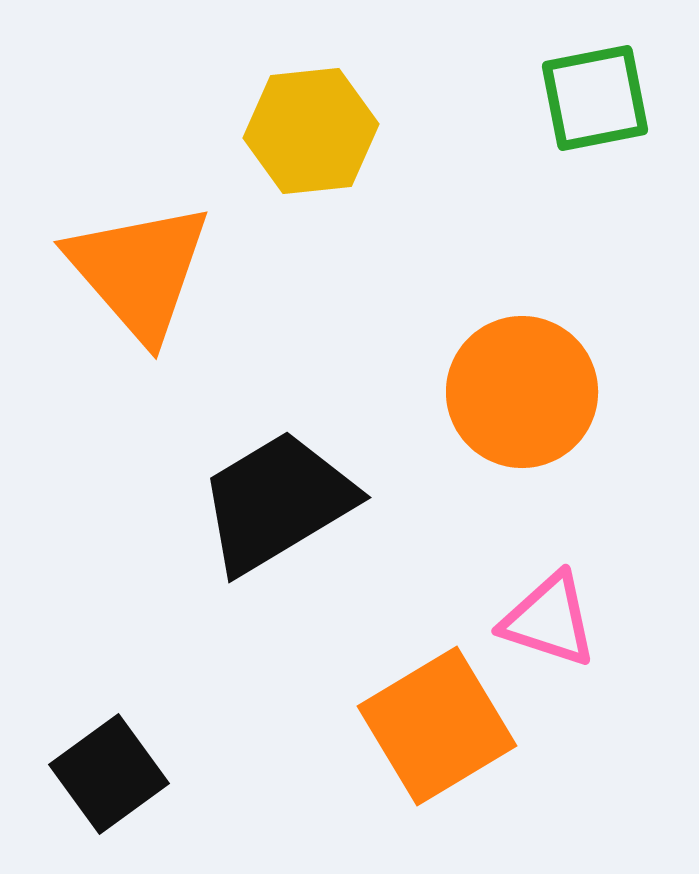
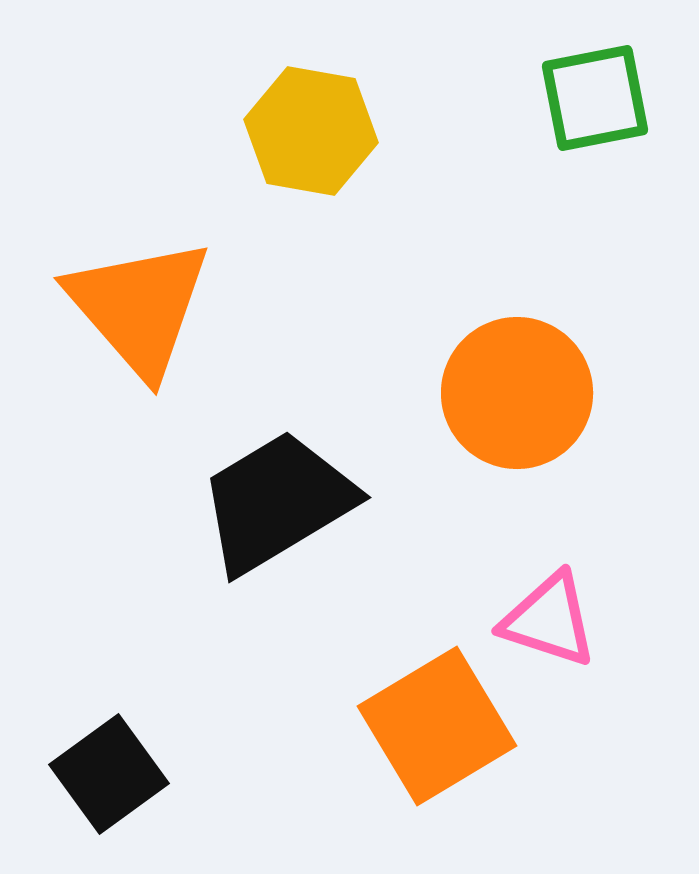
yellow hexagon: rotated 16 degrees clockwise
orange triangle: moved 36 px down
orange circle: moved 5 px left, 1 px down
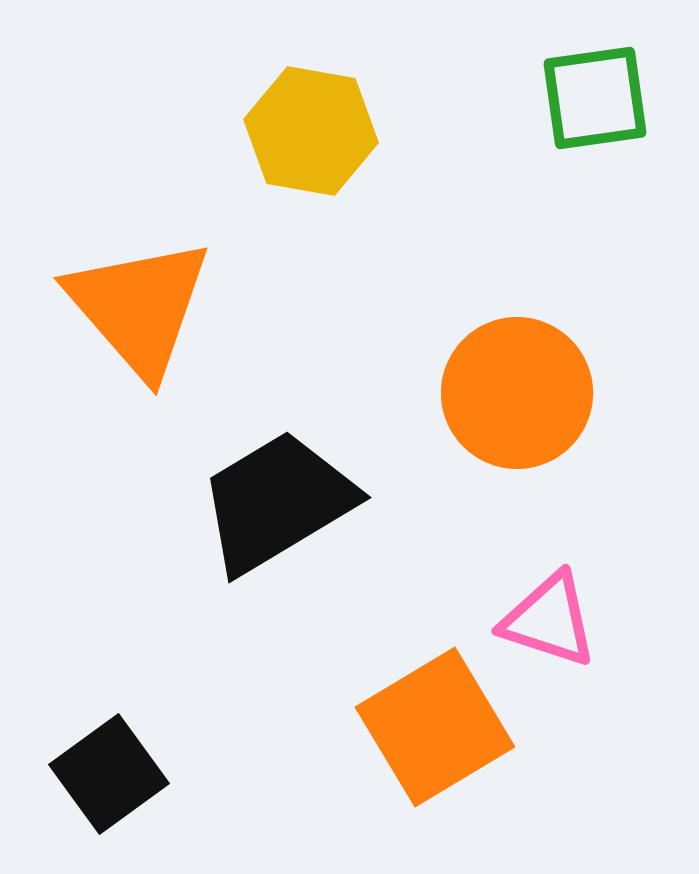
green square: rotated 3 degrees clockwise
orange square: moved 2 px left, 1 px down
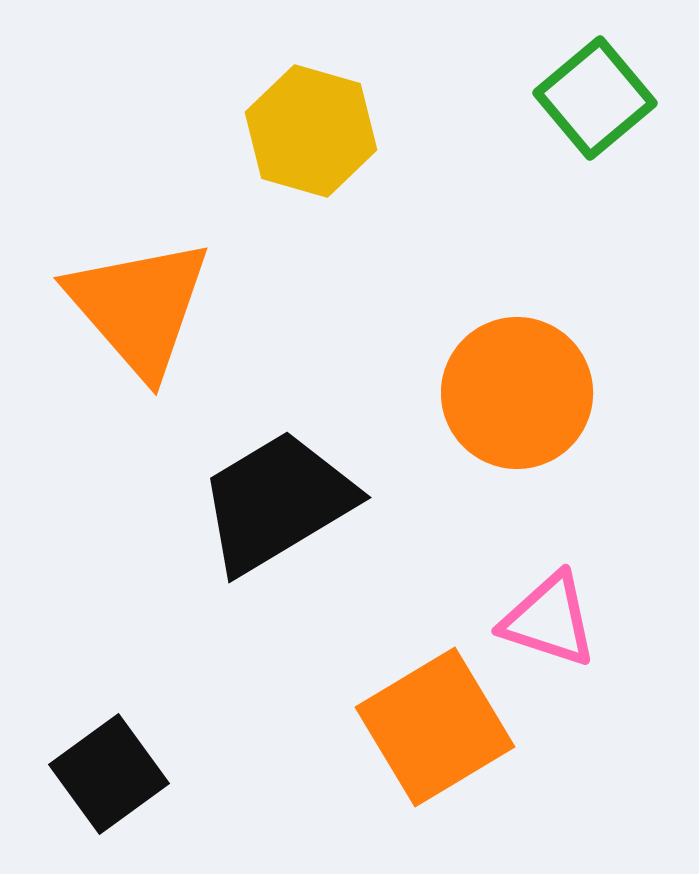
green square: rotated 32 degrees counterclockwise
yellow hexagon: rotated 6 degrees clockwise
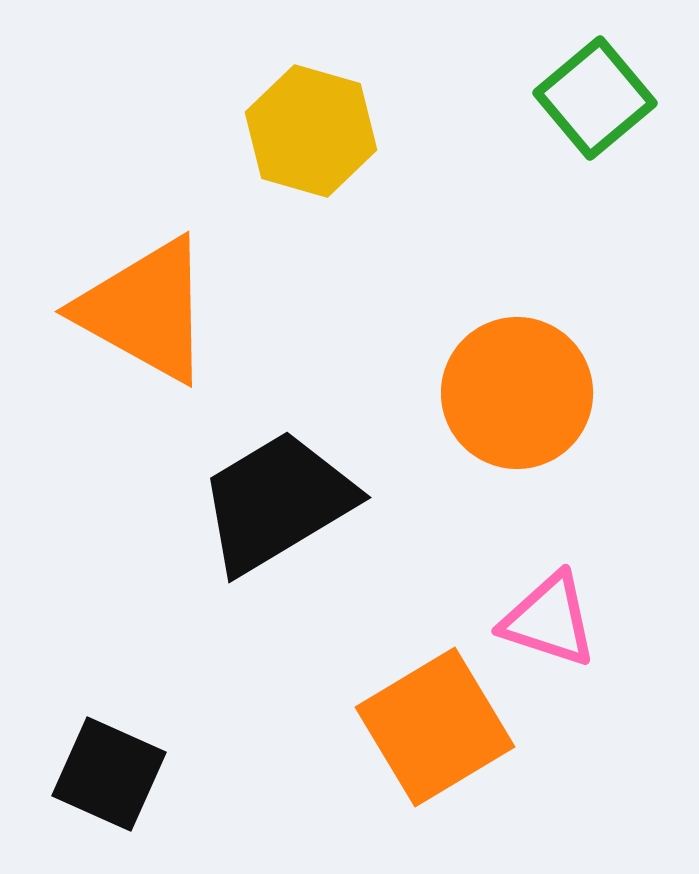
orange triangle: moved 6 px right, 3 px down; rotated 20 degrees counterclockwise
black square: rotated 30 degrees counterclockwise
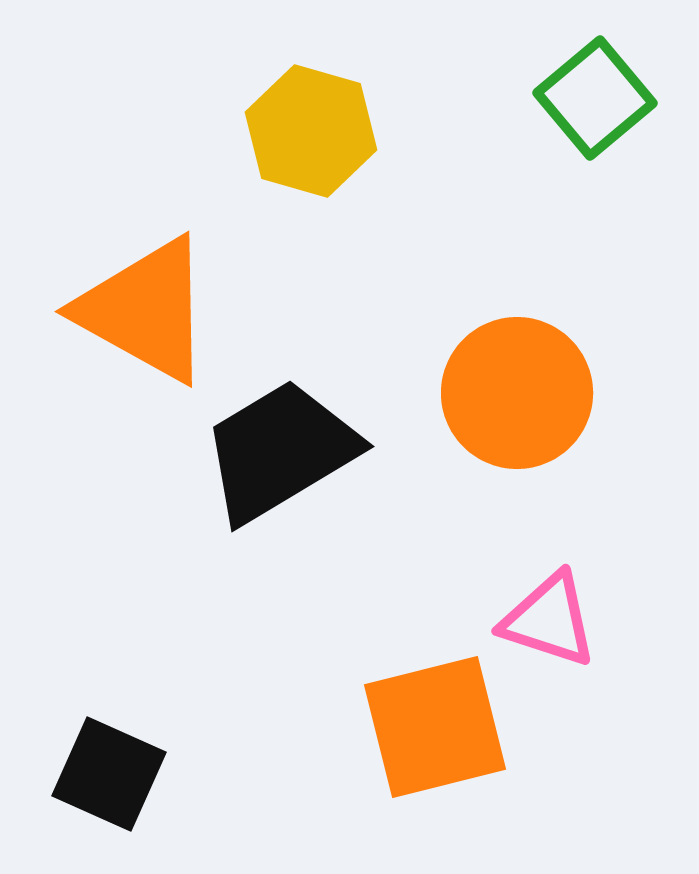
black trapezoid: moved 3 px right, 51 px up
orange square: rotated 17 degrees clockwise
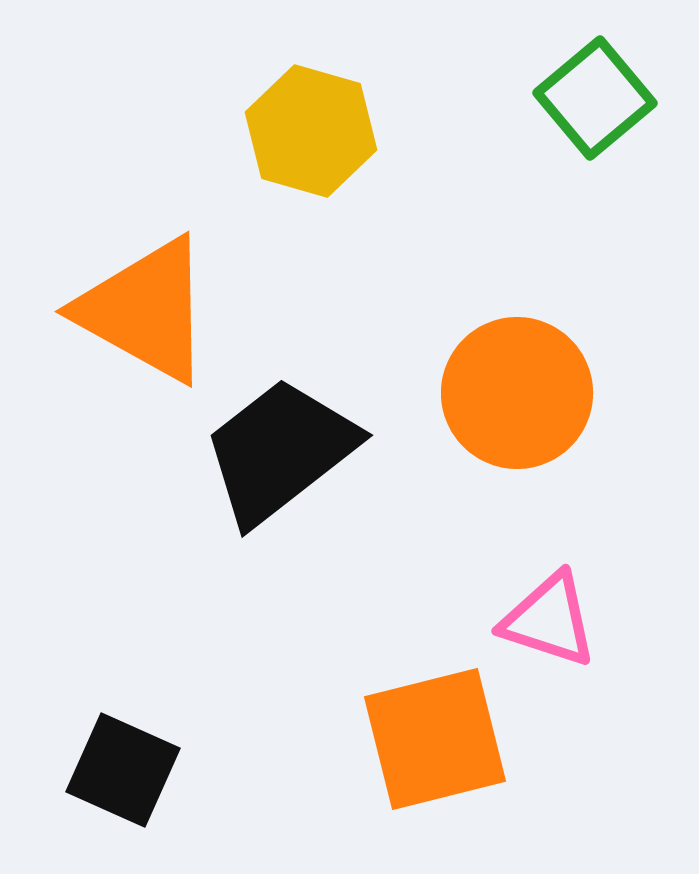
black trapezoid: rotated 7 degrees counterclockwise
orange square: moved 12 px down
black square: moved 14 px right, 4 px up
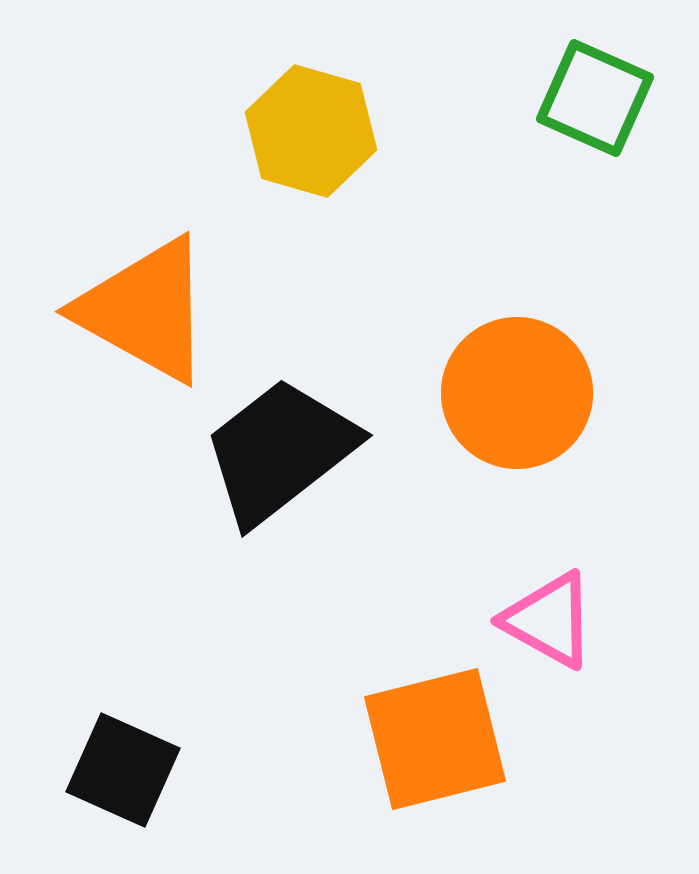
green square: rotated 26 degrees counterclockwise
pink triangle: rotated 11 degrees clockwise
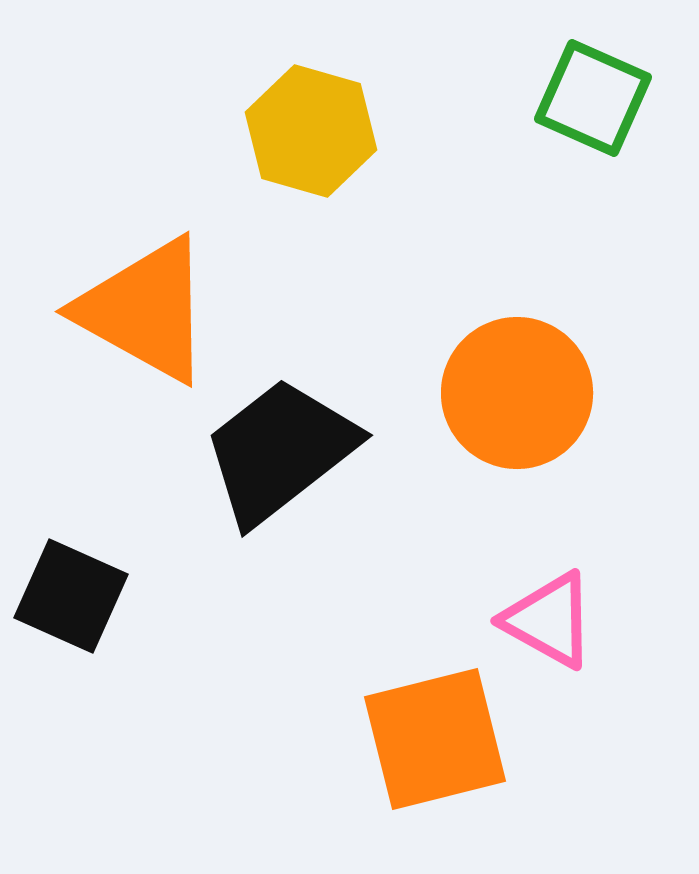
green square: moved 2 px left
black square: moved 52 px left, 174 px up
